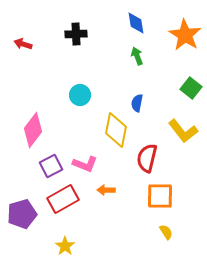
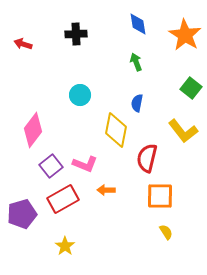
blue diamond: moved 2 px right, 1 px down
green arrow: moved 1 px left, 6 px down
purple square: rotated 10 degrees counterclockwise
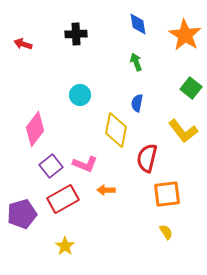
pink diamond: moved 2 px right, 1 px up
orange square: moved 7 px right, 2 px up; rotated 8 degrees counterclockwise
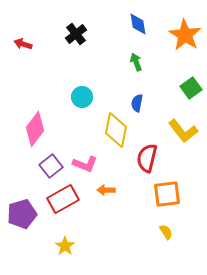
black cross: rotated 35 degrees counterclockwise
green square: rotated 15 degrees clockwise
cyan circle: moved 2 px right, 2 px down
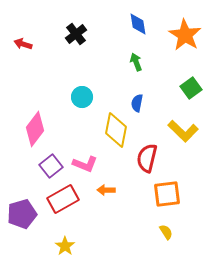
yellow L-shape: rotated 8 degrees counterclockwise
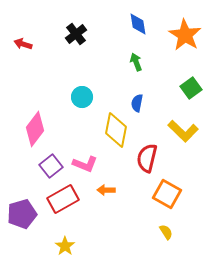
orange square: rotated 36 degrees clockwise
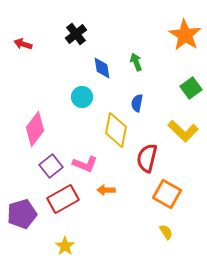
blue diamond: moved 36 px left, 44 px down
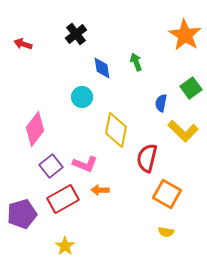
blue semicircle: moved 24 px right
orange arrow: moved 6 px left
yellow semicircle: rotated 133 degrees clockwise
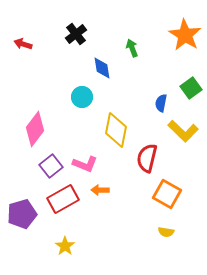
green arrow: moved 4 px left, 14 px up
